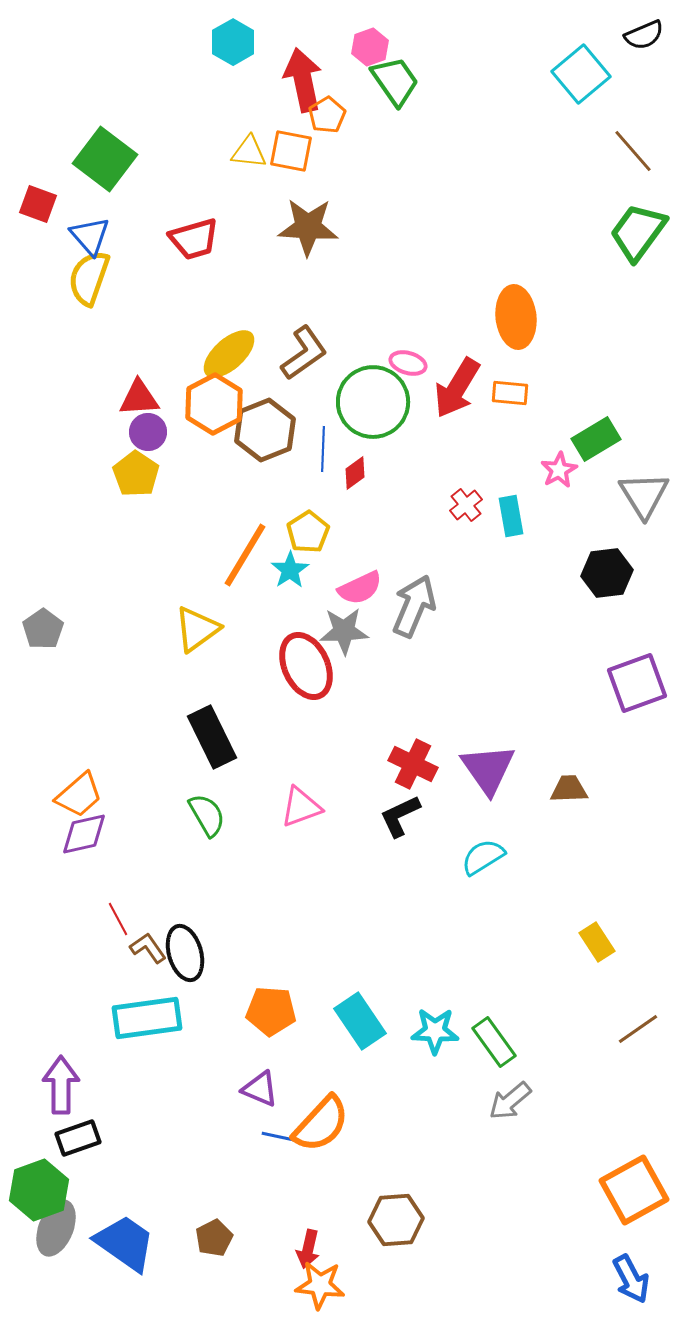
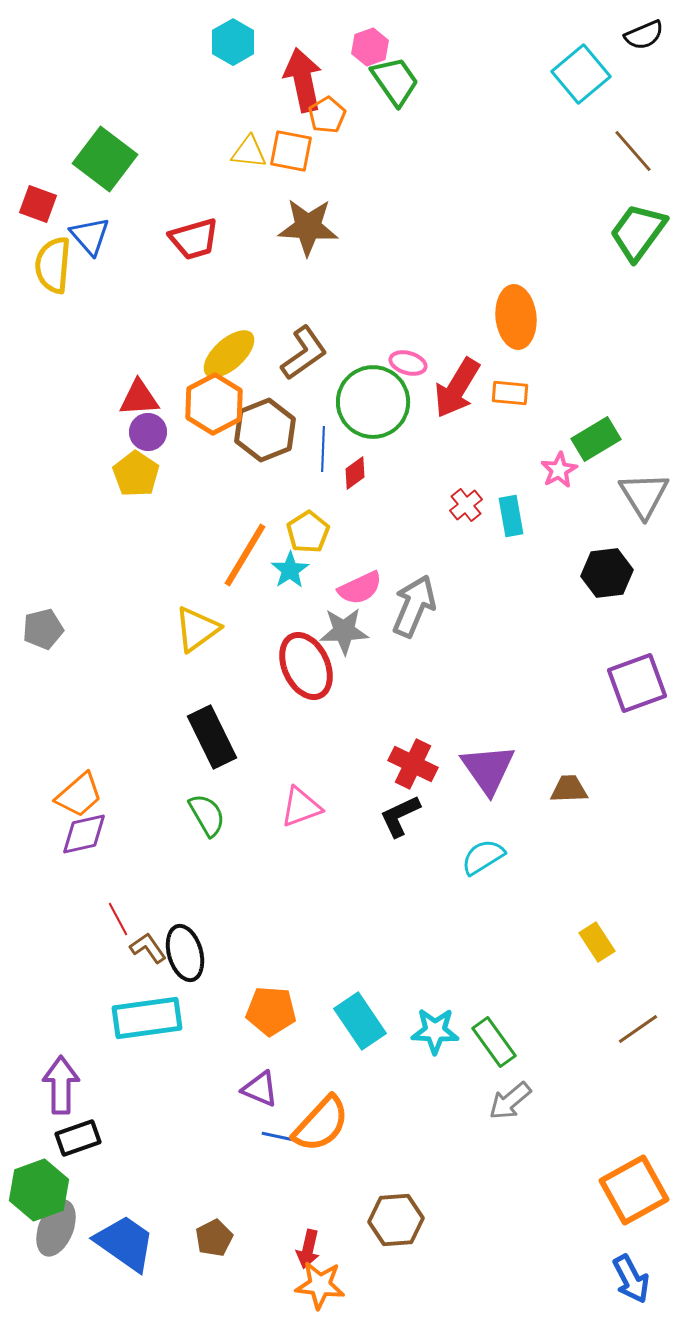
yellow semicircle at (89, 278): moved 36 px left, 13 px up; rotated 14 degrees counterclockwise
gray pentagon at (43, 629): rotated 21 degrees clockwise
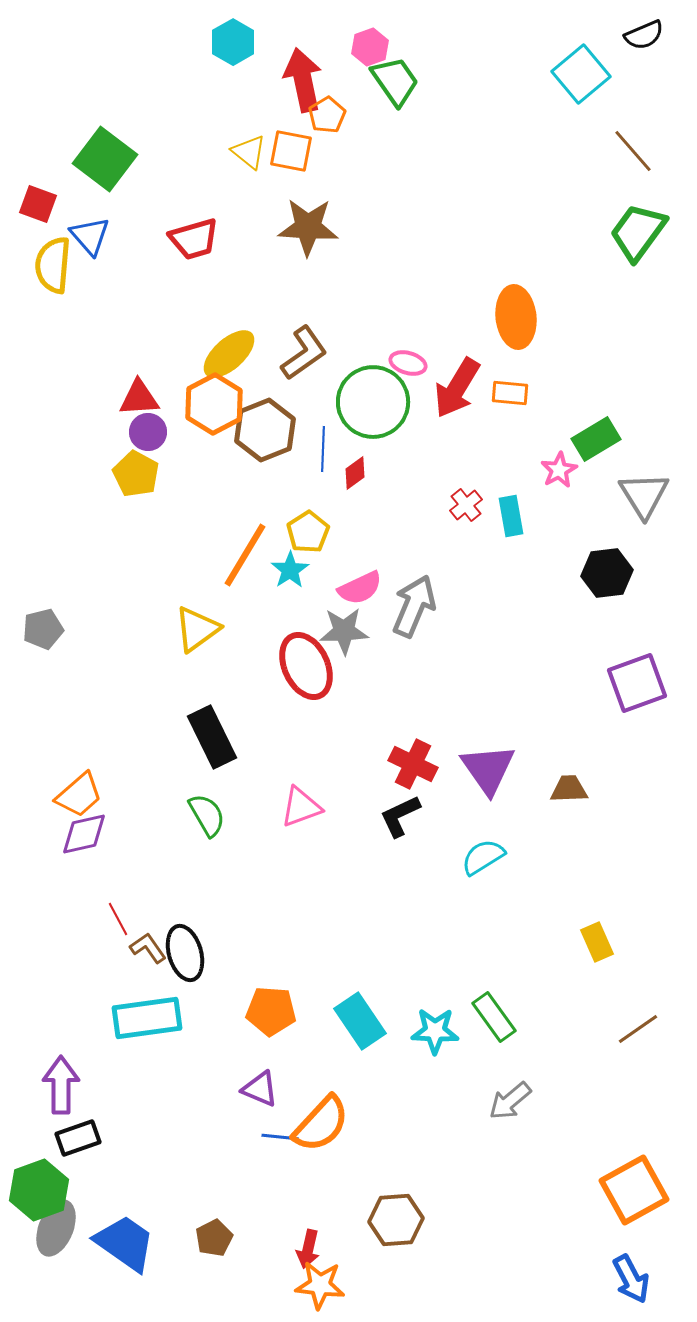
yellow triangle at (249, 152): rotated 33 degrees clockwise
yellow pentagon at (136, 474): rotated 6 degrees counterclockwise
yellow rectangle at (597, 942): rotated 9 degrees clockwise
green rectangle at (494, 1042): moved 25 px up
blue line at (280, 1137): rotated 6 degrees counterclockwise
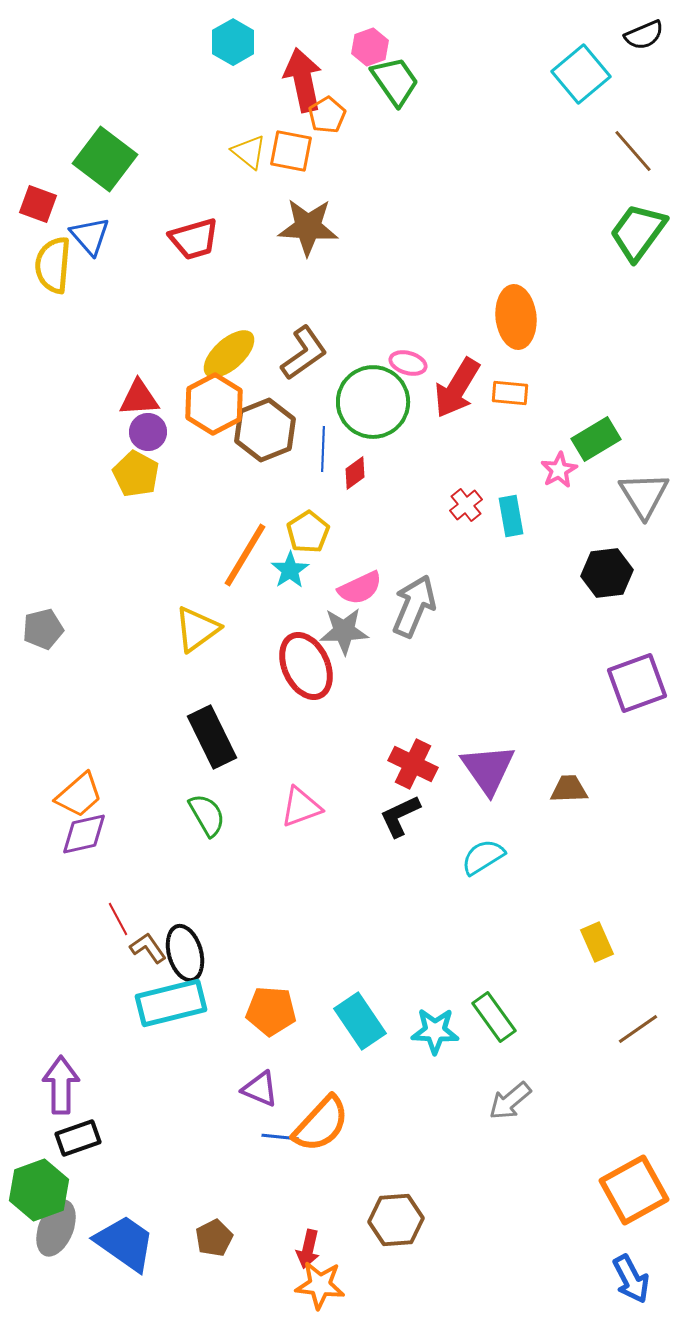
cyan rectangle at (147, 1018): moved 24 px right, 15 px up; rotated 6 degrees counterclockwise
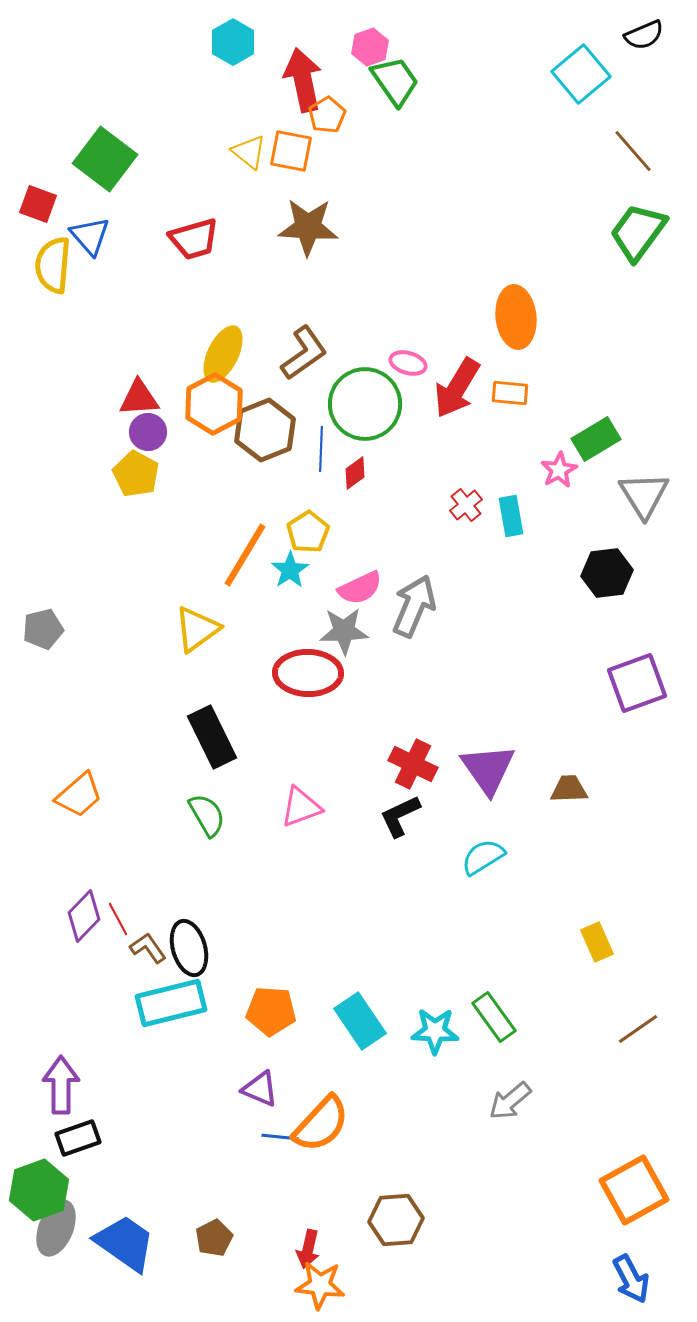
yellow ellipse at (229, 354): moved 6 px left; rotated 22 degrees counterclockwise
green circle at (373, 402): moved 8 px left, 2 px down
blue line at (323, 449): moved 2 px left
red ellipse at (306, 666): moved 2 px right, 7 px down; rotated 64 degrees counterclockwise
purple diamond at (84, 834): moved 82 px down; rotated 33 degrees counterclockwise
black ellipse at (185, 953): moved 4 px right, 5 px up
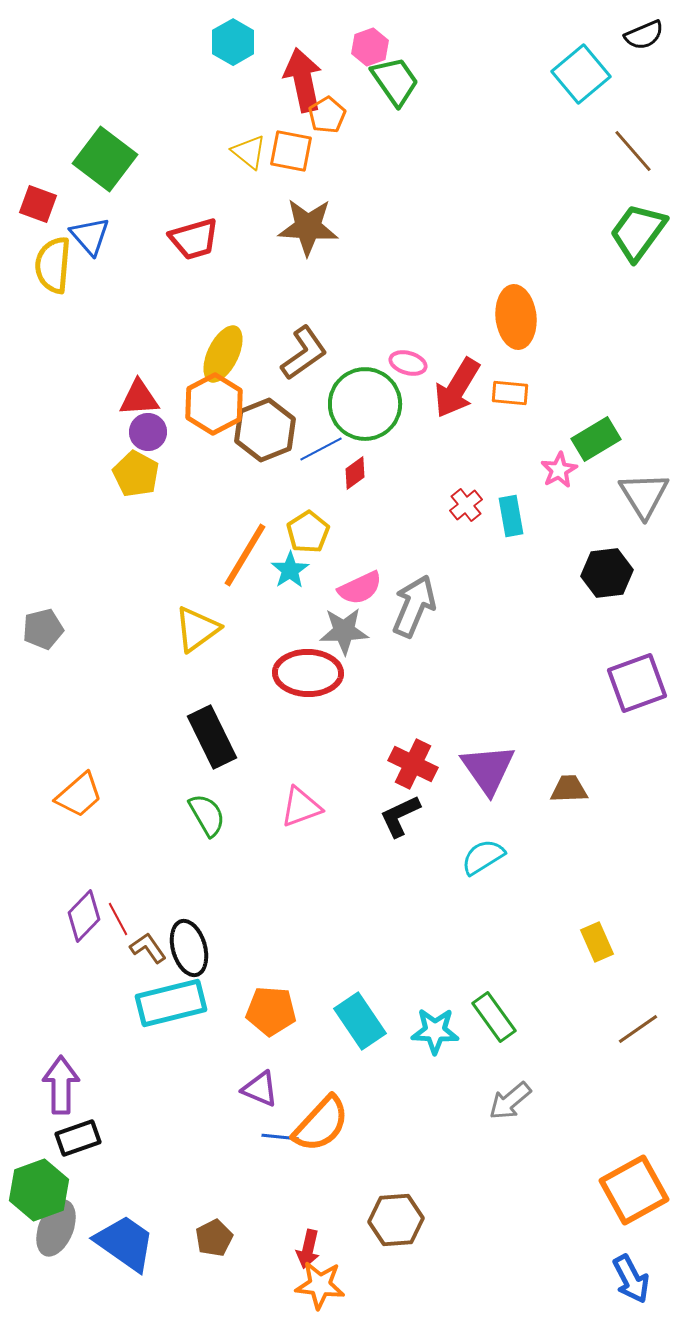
blue line at (321, 449): rotated 60 degrees clockwise
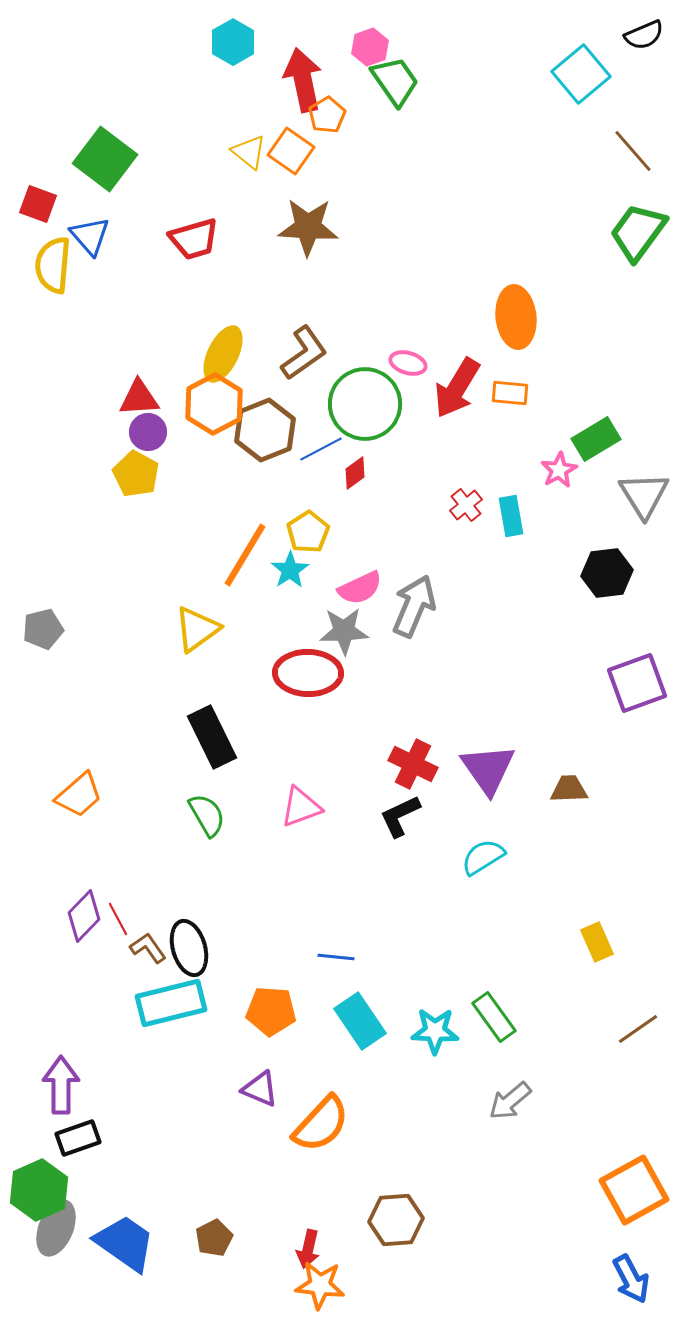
orange square at (291, 151): rotated 24 degrees clockwise
blue line at (280, 1137): moved 56 px right, 180 px up
green hexagon at (39, 1190): rotated 4 degrees counterclockwise
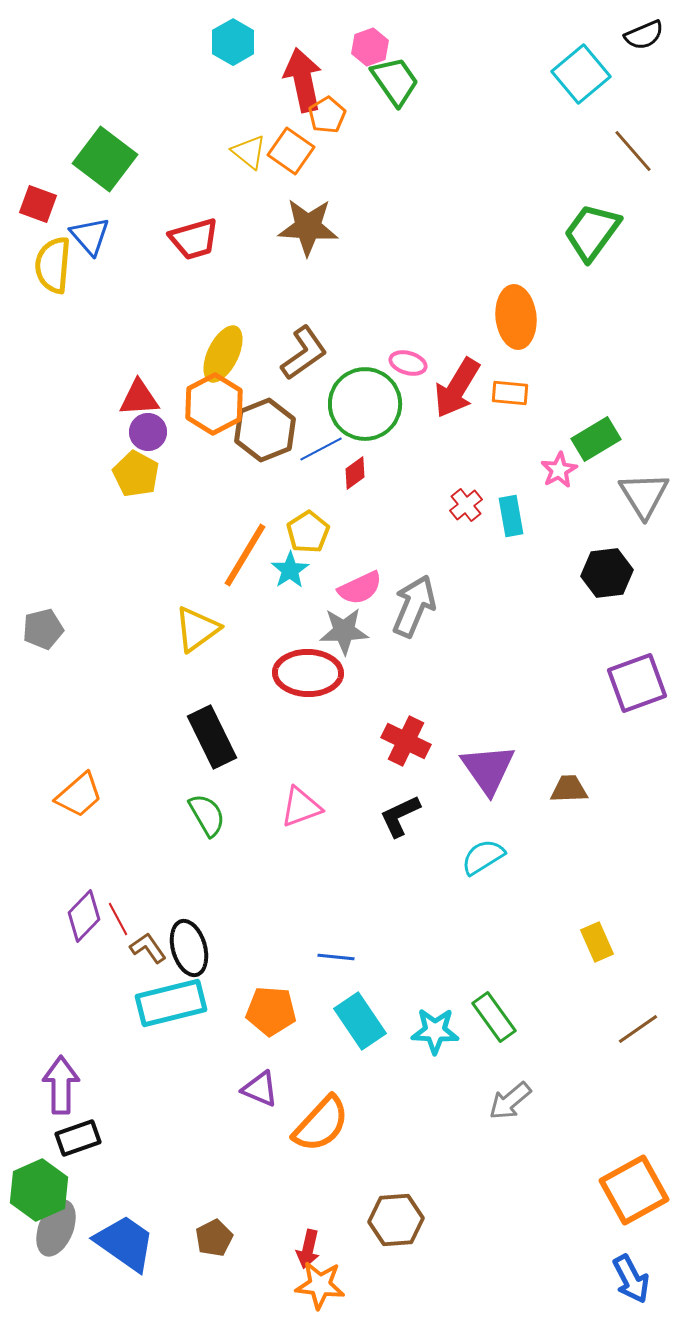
green trapezoid at (638, 232): moved 46 px left
red cross at (413, 764): moved 7 px left, 23 px up
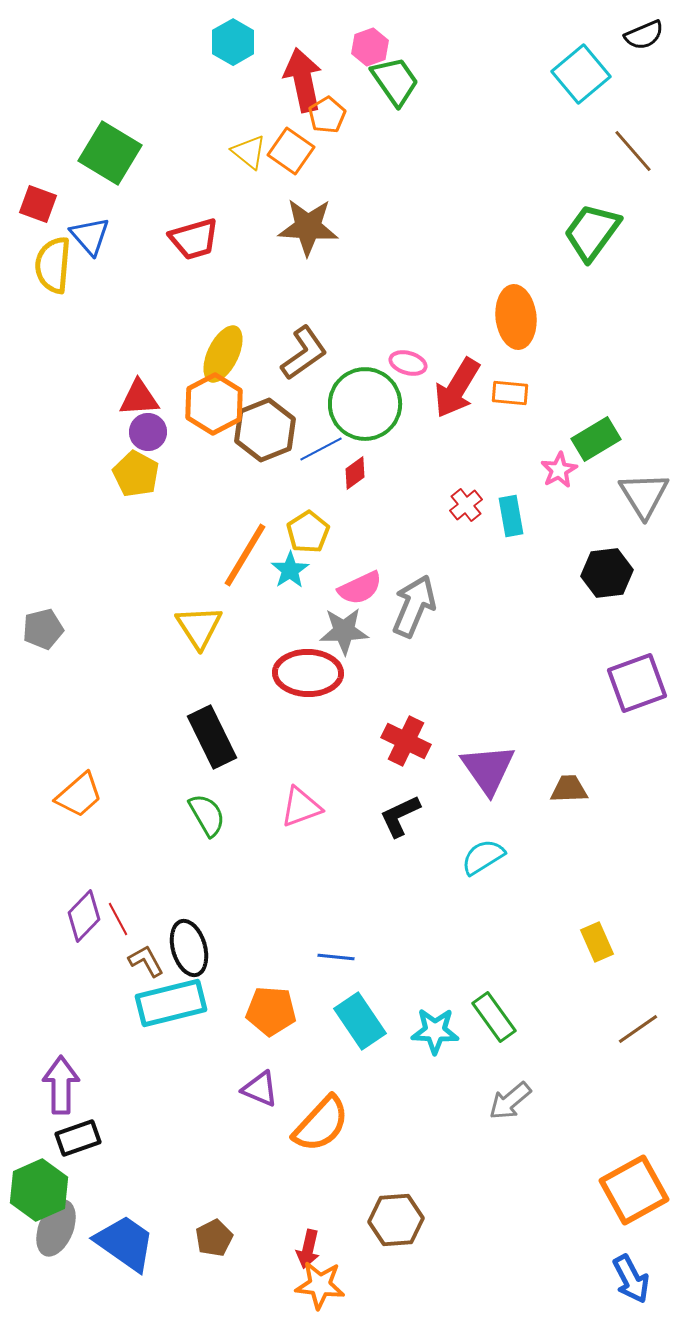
green square at (105, 159): moved 5 px right, 6 px up; rotated 6 degrees counterclockwise
yellow triangle at (197, 629): moved 2 px right, 2 px up; rotated 27 degrees counterclockwise
brown L-shape at (148, 948): moved 2 px left, 13 px down; rotated 6 degrees clockwise
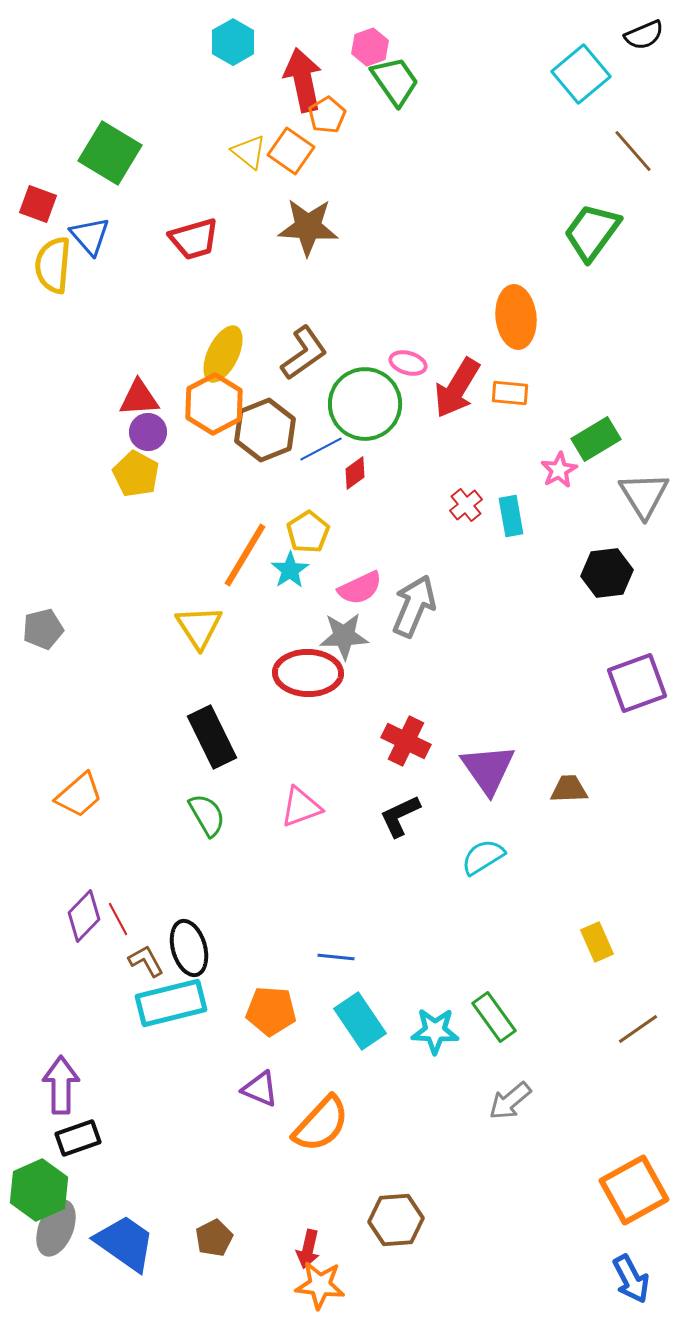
gray star at (344, 631): moved 5 px down
